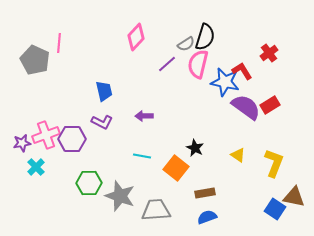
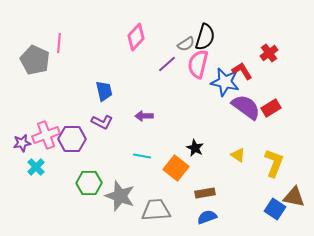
red rectangle: moved 1 px right, 3 px down
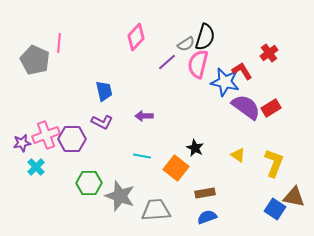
purple line: moved 2 px up
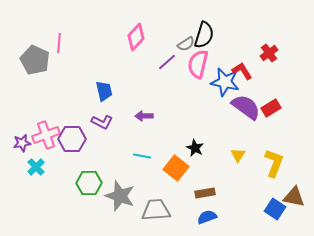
black semicircle: moved 1 px left, 2 px up
yellow triangle: rotated 28 degrees clockwise
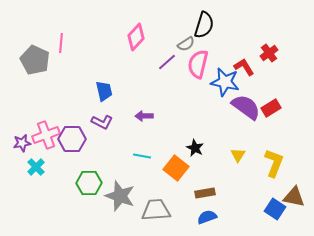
black semicircle: moved 10 px up
pink line: moved 2 px right
red L-shape: moved 2 px right, 4 px up
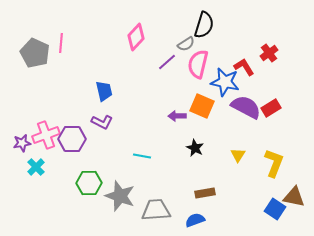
gray pentagon: moved 7 px up
purple semicircle: rotated 8 degrees counterclockwise
purple arrow: moved 33 px right
orange square: moved 26 px right, 62 px up; rotated 15 degrees counterclockwise
blue semicircle: moved 12 px left, 3 px down
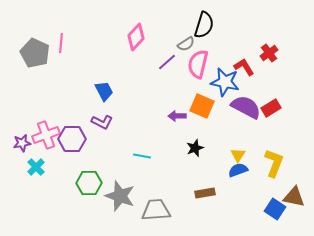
blue trapezoid: rotated 15 degrees counterclockwise
black star: rotated 24 degrees clockwise
blue semicircle: moved 43 px right, 50 px up
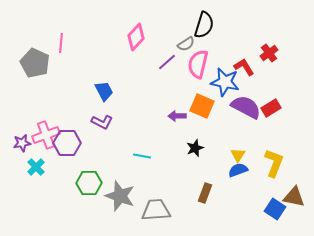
gray pentagon: moved 10 px down
purple hexagon: moved 5 px left, 4 px down
brown rectangle: rotated 60 degrees counterclockwise
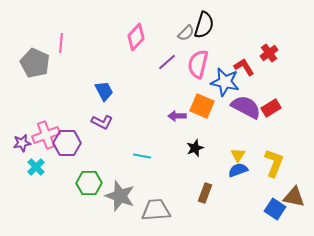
gray semicircle: moved 11 px up; rotated 12 degrees counterclockwise
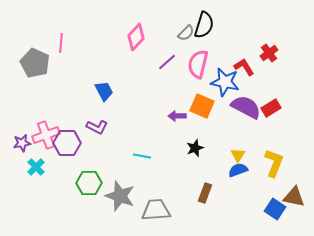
purple L-shape: moved 5 px left, 5 px down
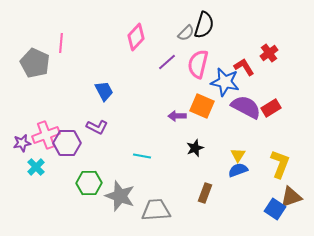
yellow L-shape: moved 6 px right, 1 px down
brown triangle: moved 3 px left; rotated 30 degrees counterclockwise
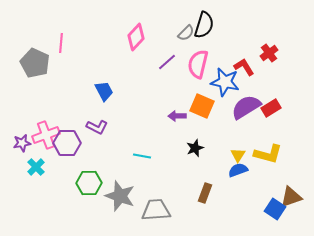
purple semicircle: rotated 60 degrees counterclockwise
yellow L-shape: moved 12 px left, 10 px up; rotated 84 degrees clockwise
